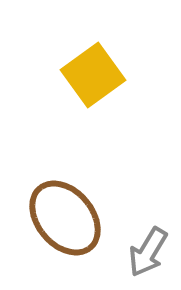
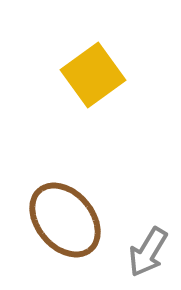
brown ellipse: moved 2 px down
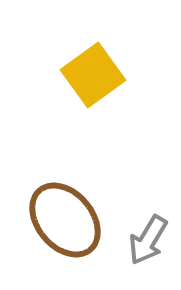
gray arrow: moved 12 px up
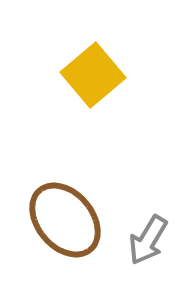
yellow square: rotated 4 degrees counterclockwise
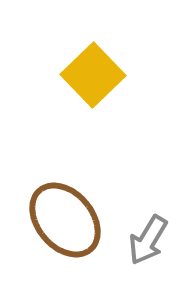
yellow square: rotated 4 degrees counterclockwise
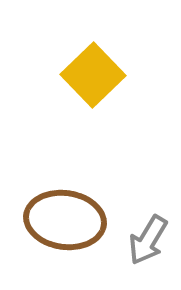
brown ellipse: rotated 42 degrees counterclockwise
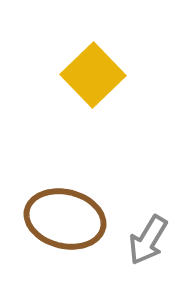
brown ellipse: moved 1 px up; rotated 6 degrees clockwise
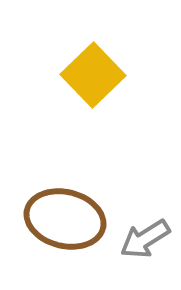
gray arrow: moved 3 px left, 1 px up; rotated 27 degrees clockwise
